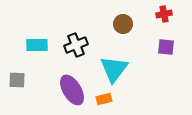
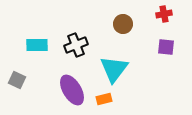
gray square: rotated 24 degrees clockwise
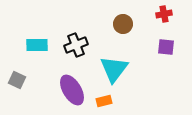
orange rectangle: moved 2 px down
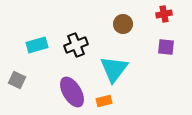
cyan rectangle: rotated 15 degrees counterclockwise
purple ellipse: moved 2 px down
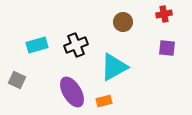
brown circle: moved 2 px up
purple square: moved 1 px right, 1 px down
cyan triangle: moved 2 px up; rotated 24 degrees clockwise
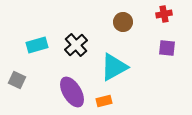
black cross: rotated 20 degrees counterclockwise
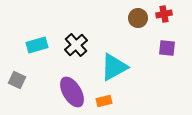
brown circle: moved 15 px right, 4 px up
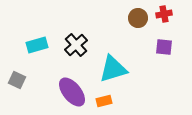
purple square: moved 3 px left, 1 px up
cyan triangle: moved 1 px left, 2 px down; rotated 12 degrees clockwise
purple ellipse: rotated 8 degrees counterclockwise
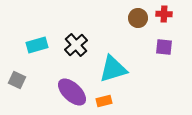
red cross: rotated 14 degrees clockwise
purple ellipse: rotated 8 degrees counterclockwise
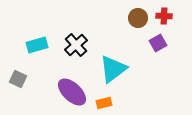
red cross: moved 2 px down
purple square: moved 6 px left, 4 px up; rotated 36 degrees counterclockwise
cyan triangle: rotated 20 degrees counterclockwise
gray square: moved 1 px right, 1 px up
orange rectangle: moved 2 px down
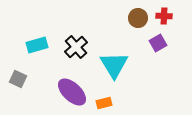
black cross: moved 2 px down
cyan triangle: moved 1 px right, 4 px up; rotated 24 degrees counterclockwise
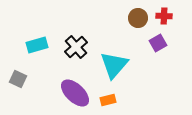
cyan triangle: rotated 12 degrees clockwise
purple ellipse: moved 3 px right, 1 px down
orange rectangle: moved 4 px right, 3 px up
